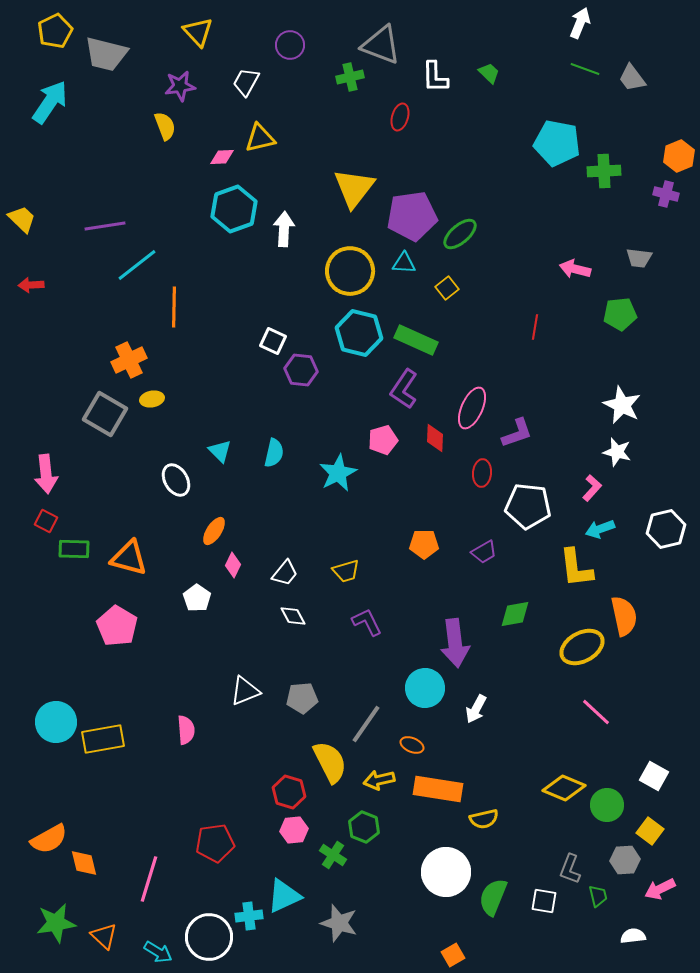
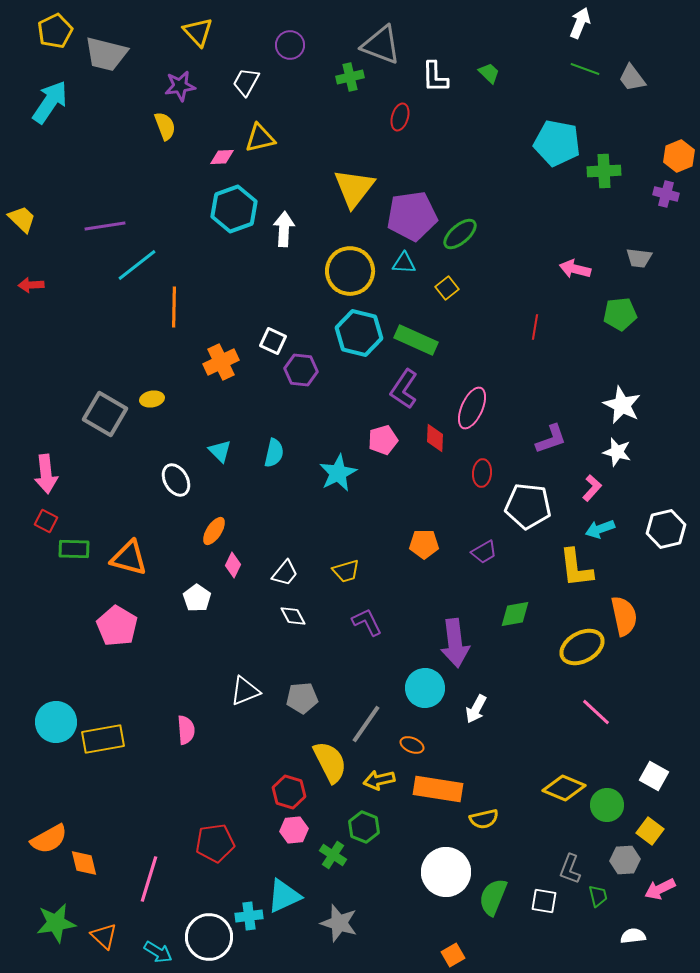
orange cross at (129, 360): moved 92 px right, 2 px down
purple L-shape at (517, 433): moved 34 px right, 6 px down
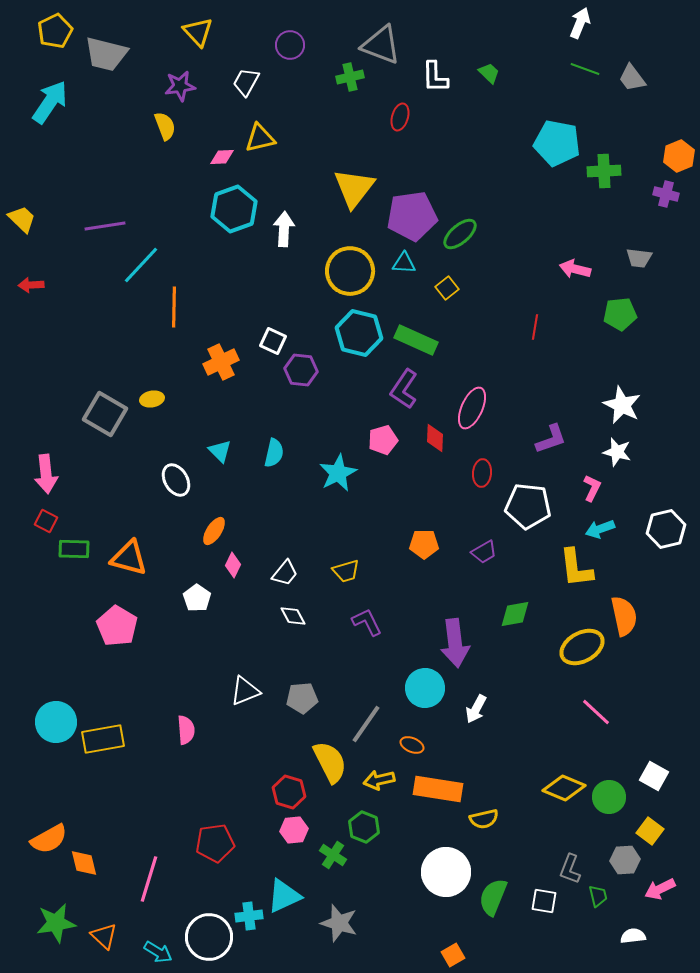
cyan line at (137, 265): moved 4 px right; rotated 9 degrees counterclockwise
pink L-shape at (592, 488): rotated 16 degrees counterclockwise
green circle at (607, 805): moved 2 px right, 8 px up
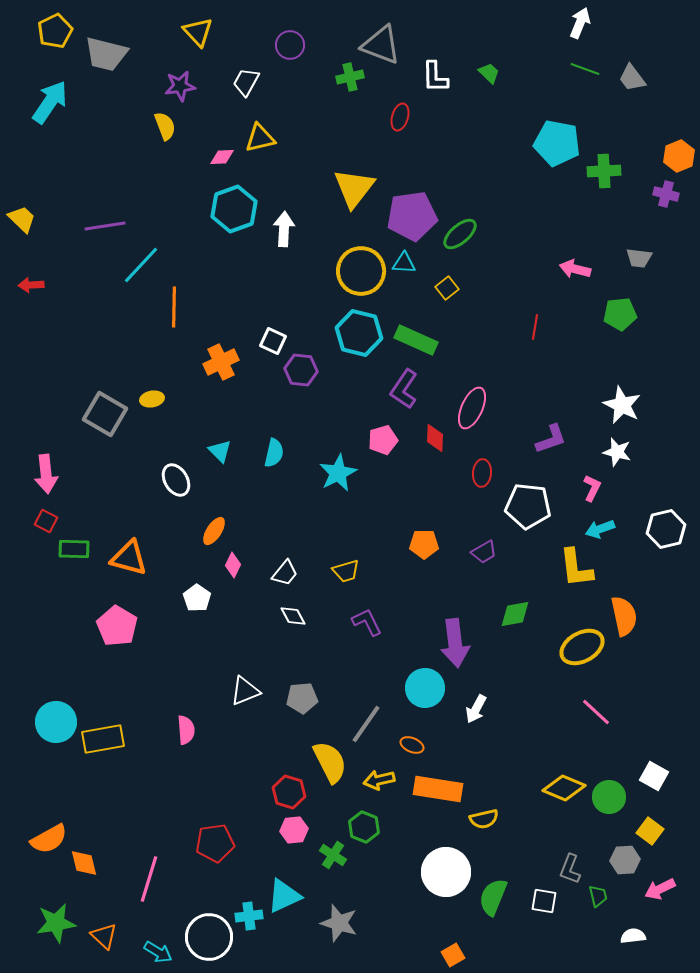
yellow circle at (350, 271): moved 11 px right
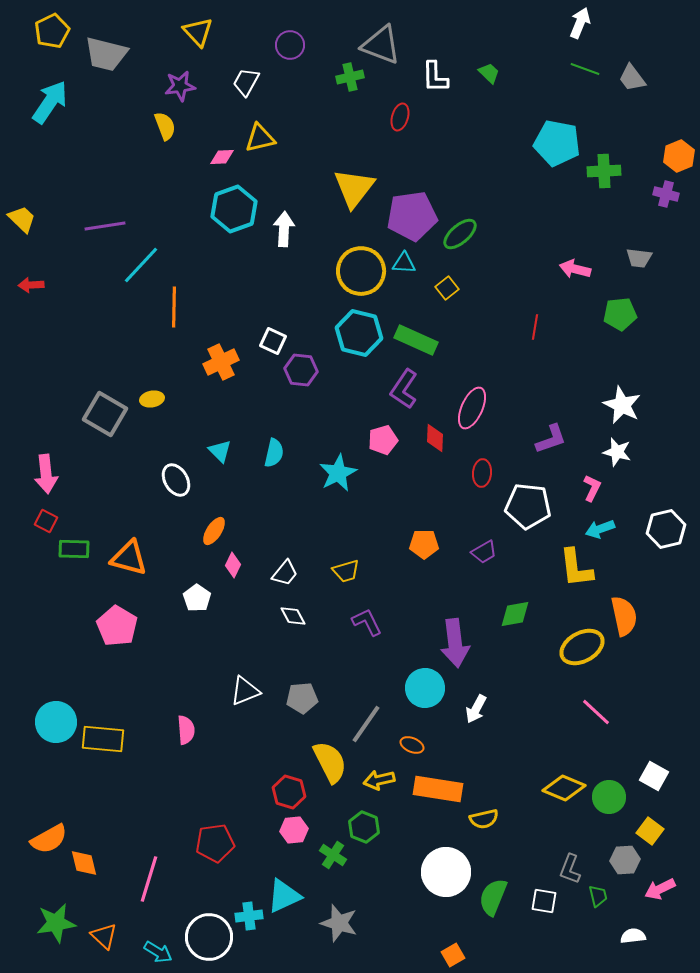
yellow pentagon at (55, 31): moved 3 px left
yellow rectangle at (103, 739): rotated 15 degrees clockwise
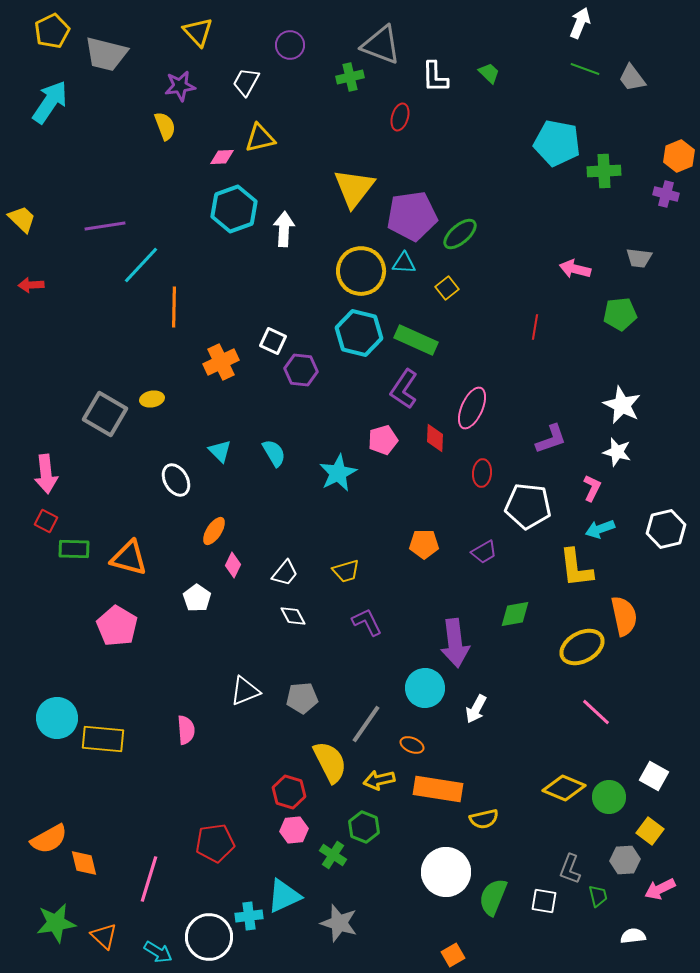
cyan semicircle at (274, 453): rotated 44 degrees counterclockwise
cyan circle at (56, 722): moved 1 px right, 4 px up
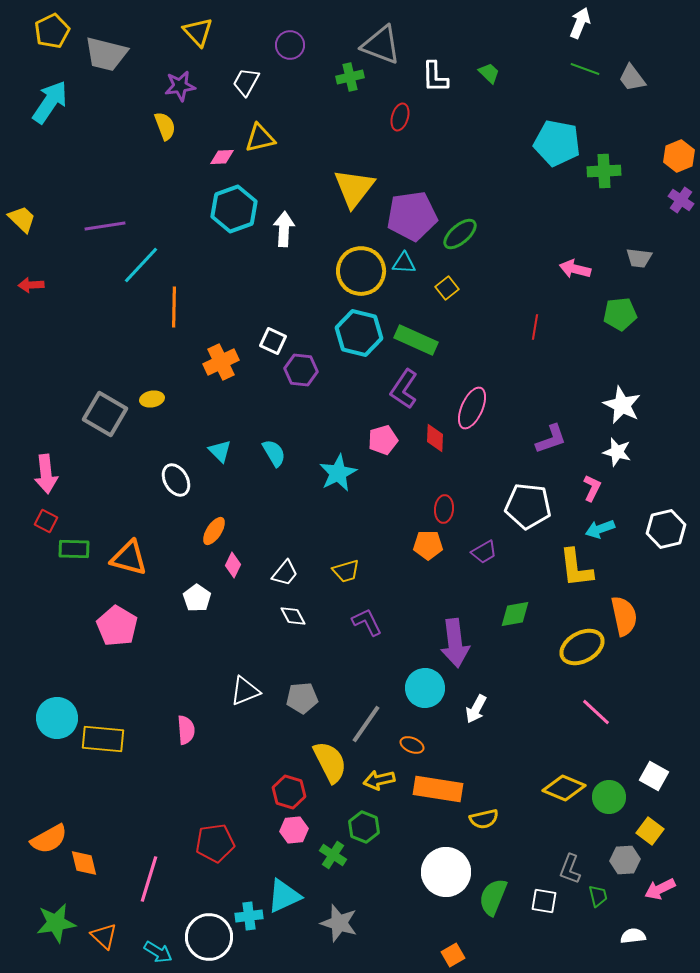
purple cross at (666, 194): moved 15 px right, 6 px down; rotated 20 degrees clockwise
red ellipse at (482, 473): moved 38 px left, 36 px down
orange pentagon at (424, 544): moved 4 px right, 1 px down
